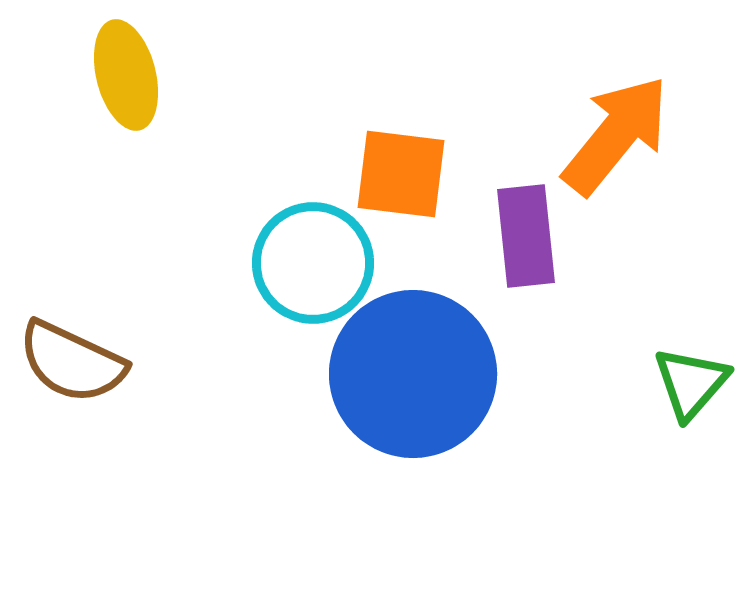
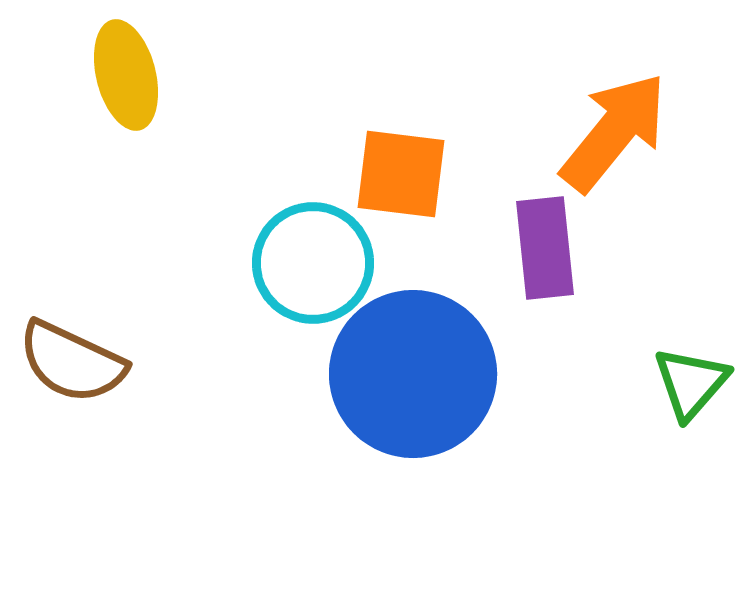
orange arrow: moved 2 px left, 3 px up
purple rectangle: moved 19 px right, 12 px down
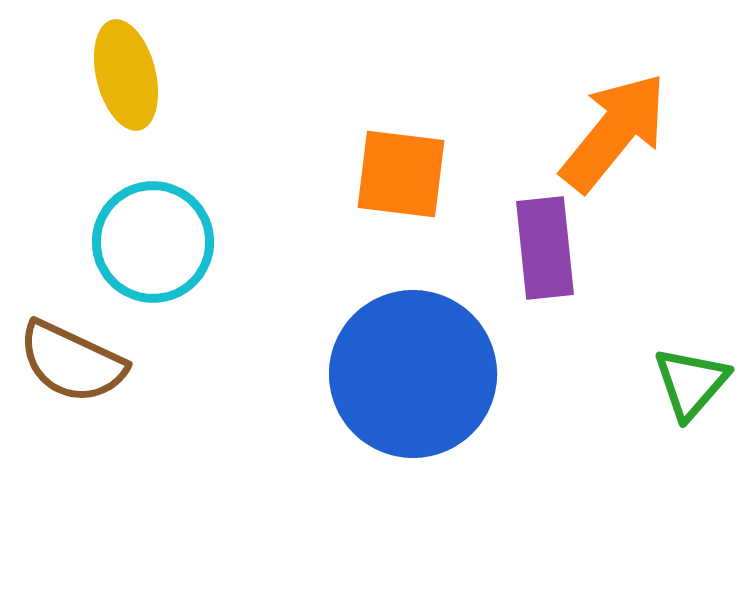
cyan circle: moved 160 px left, 21 px up
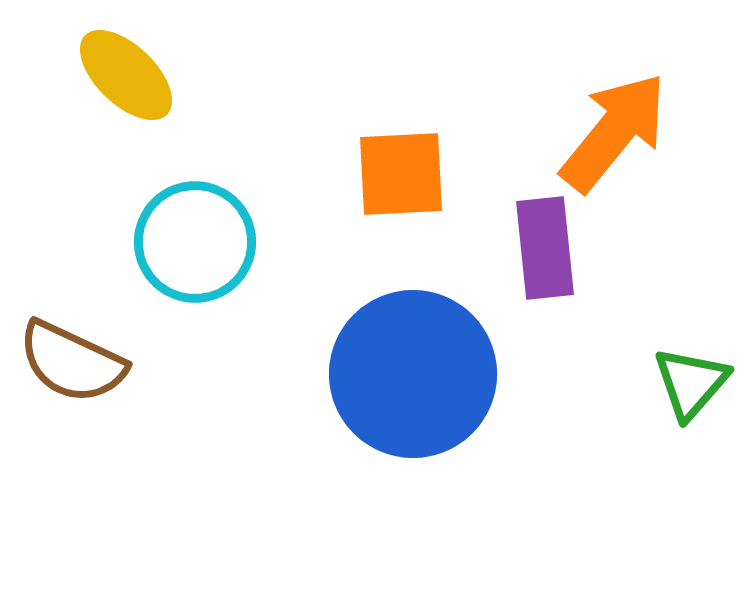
yellow ellipse: rotated 32 degrees counterclockwise
orange square: rotated 10 degrees counterclockwise
cyan circle: moved 42 px right
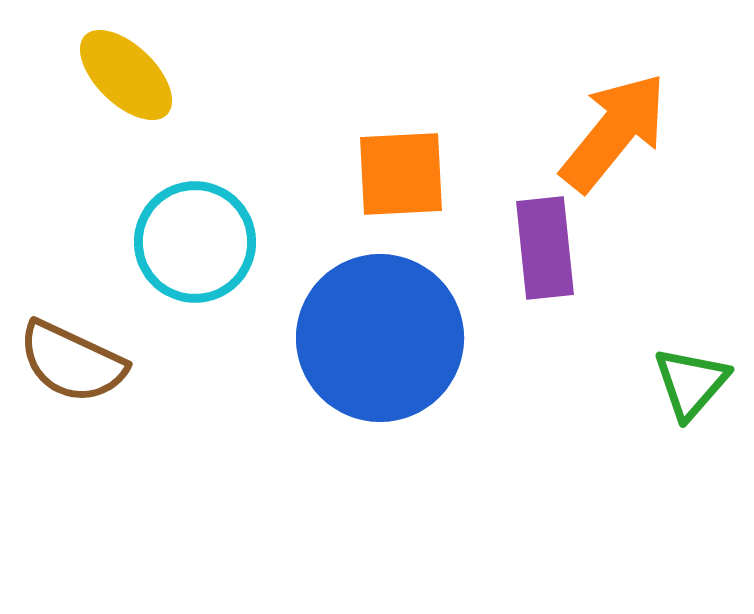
blue circle: moved 33 px left, 36 px up
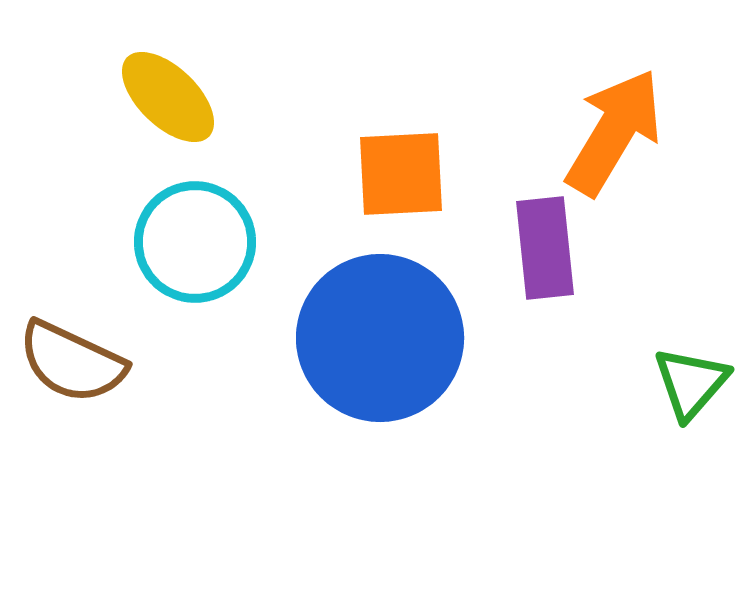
yellow ellipse: moved 42 px right, 22 px down
orange arrow: rotated 8 degrees counterclockwise
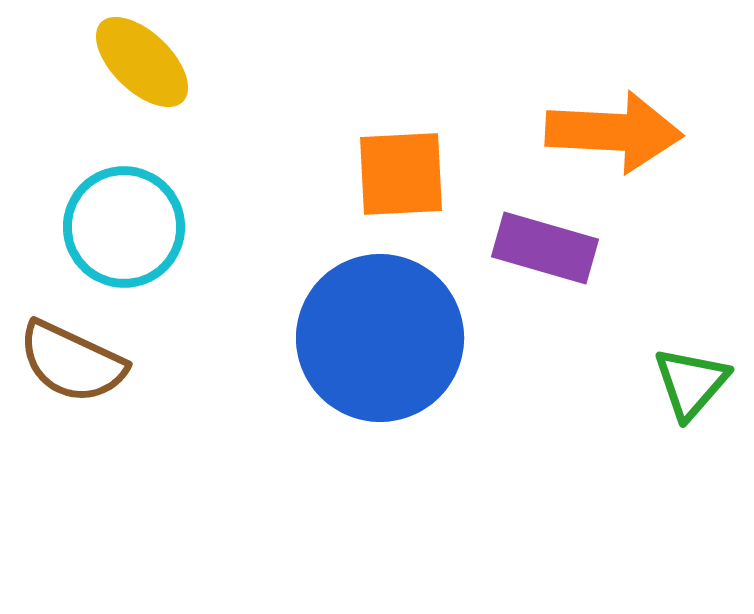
yellow ellipse: moved 26 px left, 35 px up
orange arrow: rotated 62 degrees clockwise
cyan circle: moved 71 px left, 15 px up
purple rectangle: rotated 68 degrees counterclockwise
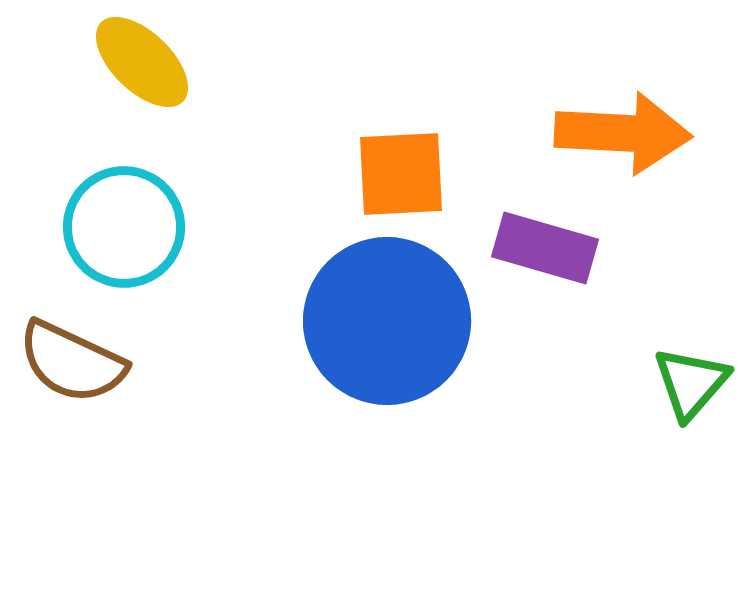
orange arrow: moved 9 px right, 1 px down
blue circle: moved 7 px right, 17 px up
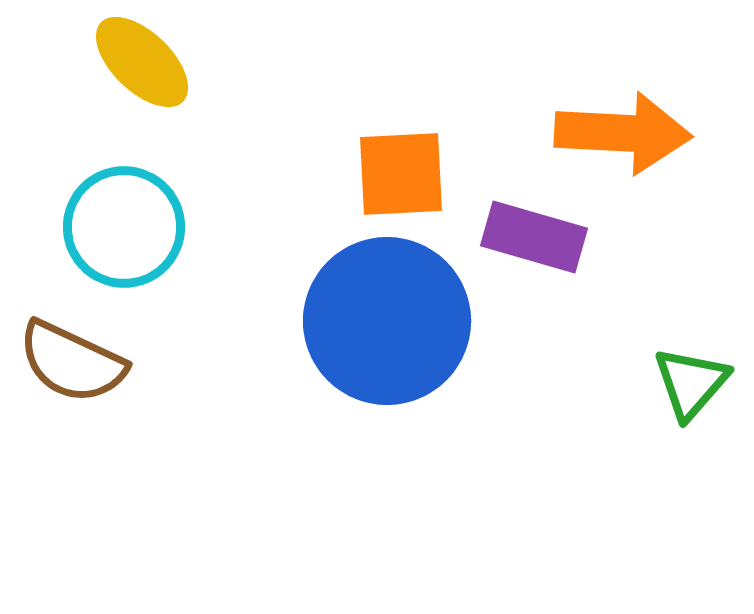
purple rectangle: moved 11 px left, 11 px up
